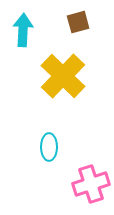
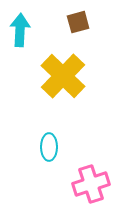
cyan arrow: moved 3 px left
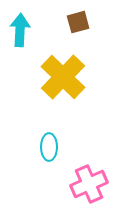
yellow cross: moved 1 px down
pink cross: moved 2 px left; rotated 6 degrees counterclockwise
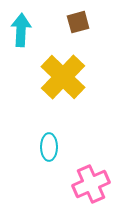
cyan arrow: moved 1 px right
pink cross: moved 2 px right
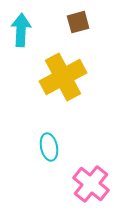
yellow cross: rotated 18 degrees clockwise
cyan ellipse: rotated 12 degrees counterclockwise
pink cross: rotated 27 degrees counterclockwise
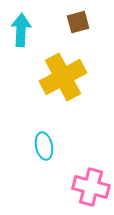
cyan ellipse: moved 5 px left, 1 px up
pink cross: moved 3 px down; rotated 24 degrees counterclockwise
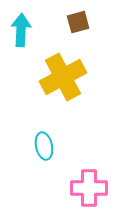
pink cross: moved 2 px left, 1 px down; rotated 15 degrees counterclockwise
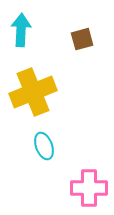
brown square: moved 4 px right, 17 px down
yellow cross: moved 30 px left, 15 px down; rotated 6 degrees clockwise
cyan ellipse: rotated 8 degrees counterclockwise
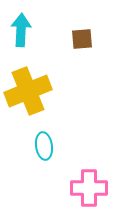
brown square: rotated 10 degrees clockwise
yellow cross: moved 5 px left, 1 px up
cyan ellipse: rotated 12 degrees clockwise
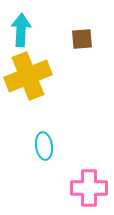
yellow cross: moved 15 px up
